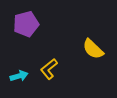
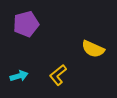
yellow semicircle: rotated 20 degrees counterclockwise
yellow L-shape: moved 9 px right, 6 px down
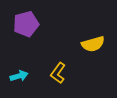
yellow semicircle: moved 5 px up; rotated 40 degrees counterclockwise
yellow L-shape: moved 2 px up; rotated 15 degrees counterclockwise
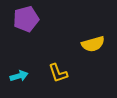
purple pentagon: moved 5 px up
yellow L-shape: rotated 55 degrees counterclockwise
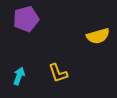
yellow semicircle: moved 5 px right, 8 px up
cyan arrow: rotated 54 degrees counterclockwise
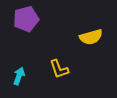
yellow semicircle: moved 7 px left, 1 px down
yellow L-shape: moved 1 px right, 4 px up
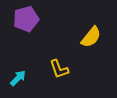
yellow semicircle: rotated 35 degrees counterclockwise
cyan arrow: moved 1 px left, 2 px down; rotated 24 degrees clockwise
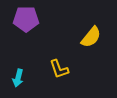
purple pentagon: rotated 15 degrees clockwise
cyan arrow: rotated 150 degrees clockwise
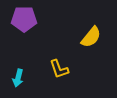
purple pentagon: moved 2 px left
